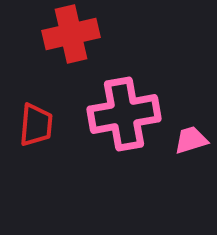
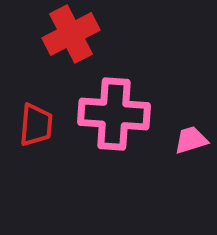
red cross: rotated 14 degrees counterclockwise
pink cross: moved 10 px left; rotated 14 degrees clockwise
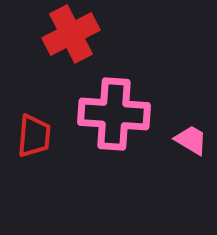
red trapezoid: moved 2 px left, 11 px down
pink trapezoid: rotated 48 degrees clockwise
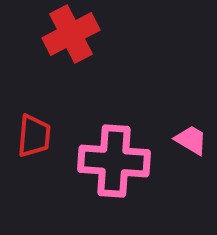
pink cross: moved 47 px down
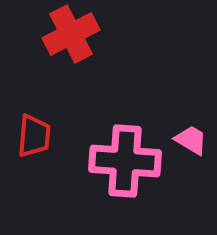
pink cross: moved 11 px right
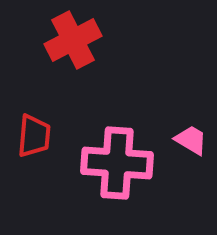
red cross: moved 2 px right, 6 px down
pink cross: moved 8 px left, 2 px down
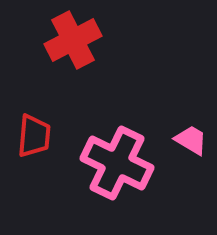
pink cross: rotated 22 degrees clockwise
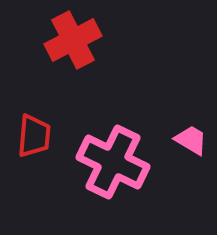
pink cross: moved 4 px left, 1 px up
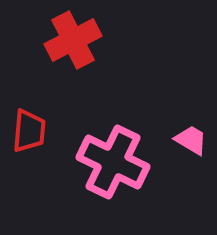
red trapezoid: moved 5 px left, 5 px up
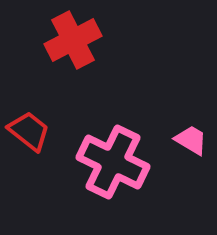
red trapezoid: rotated 57 degrees counterclockwise
